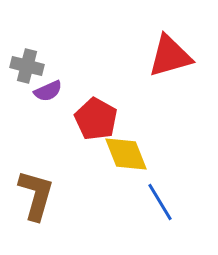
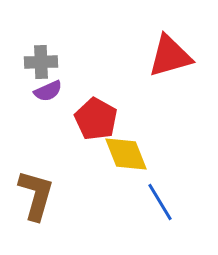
gray cross: moved 14 px right, 4 px up; rotated 16 degrees counterclockwise
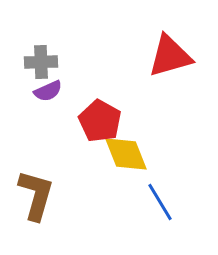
red pentagon: moved 4 px right, 2 px down
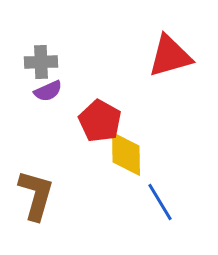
yellow diamond: rotated 21 degrees clockwise
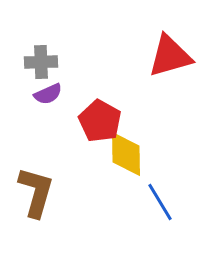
purple semicircle: moved 3 px down
brown L-shape: moved 3 px up
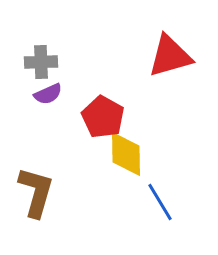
red pentagon: moved 3 px right, 4 px up
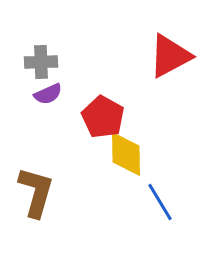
red triangle: rotated 12 degrees counterclockwise
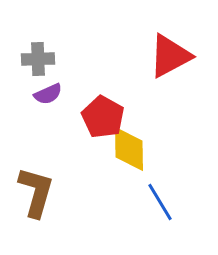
gray cross: moved 3 px left, 3 px up
yellow diamond: moved 3 px right, 5 px up
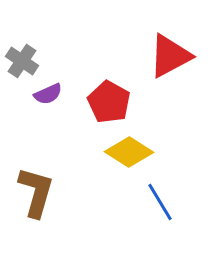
gray cross: moved 16 px left, 2 px down; rotated 36 degrees clockwise
red pentagon: moved 6 px right, 15 px up
yellow diamond: moved 3 px down; rotated 57 degrees counterclockwise
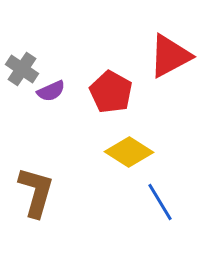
gray cross: moved 8 px down
purple semicircle: moved 3 px right, 3 px up
red pentagon: moved 2 px right, 10 px up
